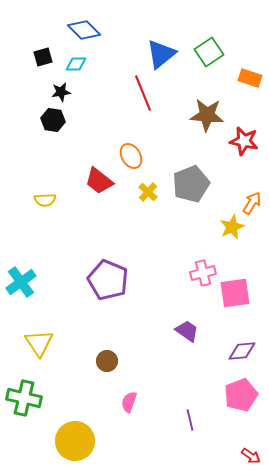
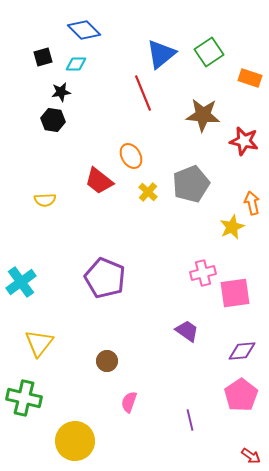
brown star: moved 4 px left
orange arrow: rotated 45 degrees counterclockwise
purple pentagon: moved 3 px left, 2 px up
yellow triangle: rotated 12 degrees clockwise
pink pentagon: rotated 12 degrees counterclockwise
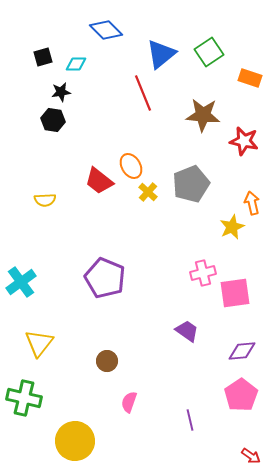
blue diamond: moved 22 px right
orange ellipse: moved 10 px down
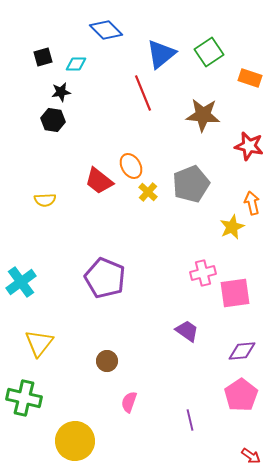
red star: moved 5 px right, 5 px down
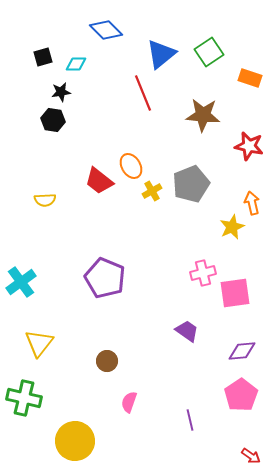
yellow cross: moved 4 px right, 1 px up; rotated 18 degrees clockwise
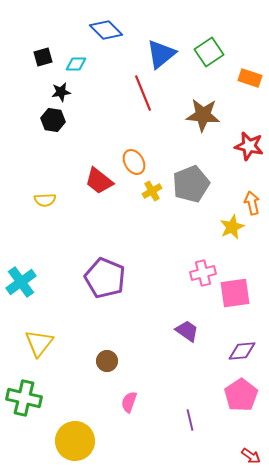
orange ellipse: moved 3 px right, 4 px up
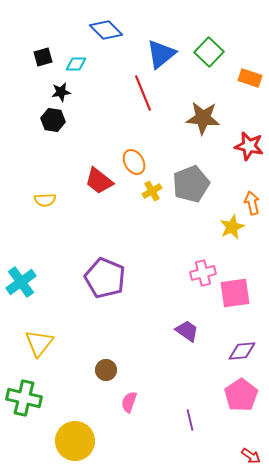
green square: rotated 12 degrees counterclockwise
brown star: moved 3 px down
brown circle: moved 1 px left, 9 px down
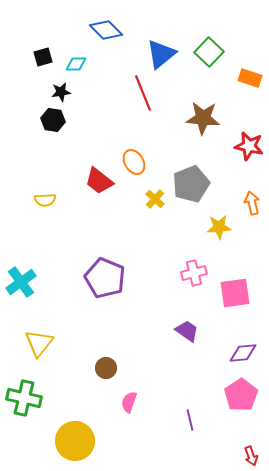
yellow cross: moved 3 px right, 8 px down; rotated 18 degrees counterclockwise
yellow star: moved 13 px left; rotated 20 degrees clockwise
pink cross: moved 9 px left
purple diamond: moved 1 px right, 2 px down
brown circle: moved 2 px up
red arrow: rotated 36 degrees clockwise
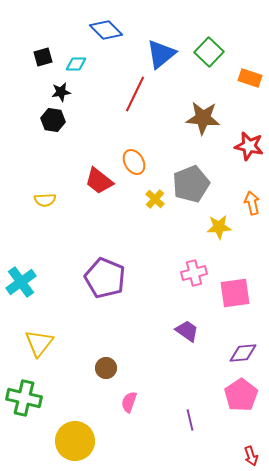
red line: moved 8 px left, 1 px down; rotated 48 degrees clockwise
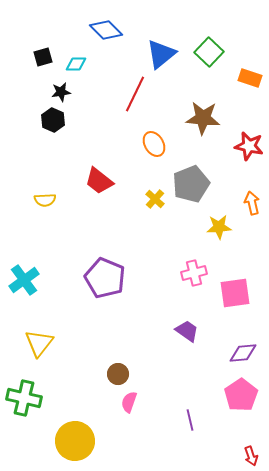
black hexagon: rotated 15 degrees clockwise
orange ellipse: moved 20 px right, 18 px up
cyan cross: moved 3 px right, 2 px up
brown circle: moved 12 px right, 6 px down
